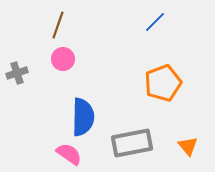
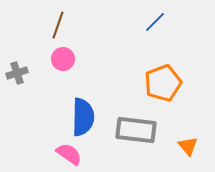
gray rectangle: moved 4 px right, 13 px up; rotated 18 degrees clockwise
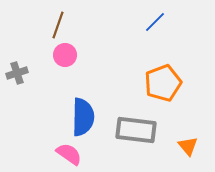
pink circle: moved 2 px right, 4 px up
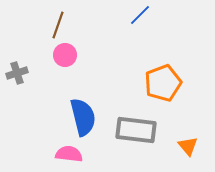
blue line: moved 15 px left, 7 px up
blue semicircle: rotated 15 degrees counterclockwise
pink semicircle: rotated 28 degrees counterclockwise
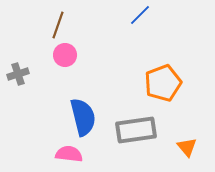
gray cross: moved 1 px right, 1 px down
gray rectangle: rotated 15 degrees counterclockwise
orange triangle: moved 1 px left, 1 px down
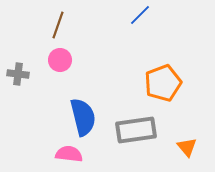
pink circle: moved 5 px left, 5 px down
gray cross: rotated 25 degrees clockwise
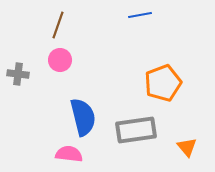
blue line: rotated 35 degrees clockwise
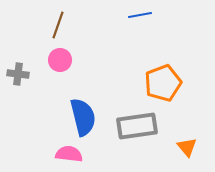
gray rectangle: moved 1 px right, 4 px up
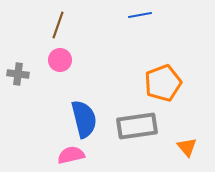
blue semicircle: moved 1 px right, 2 px down
pink semicircle: moved 2 px right, 1 px down; rotated 20 degrees counterclockwise
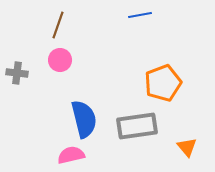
gray cross: moved 1 px left, 1 px up
